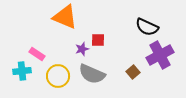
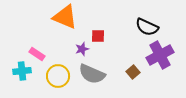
red square: moved 4 px up
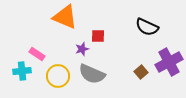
purple cross: moved 9 px right, 7 px down
brown square: moved 8 px right
